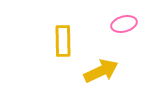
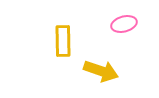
yellow arrow: rotated 44 degrees clockwise
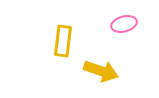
yellow rectangle: rotated 8 degrees clockwise
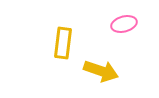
yellow rectangle: moved 2 px down
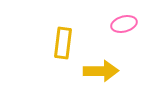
yellow arrow: rotated 20 degrees counterclockwise
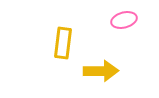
pink ellipse: moved 4 px up
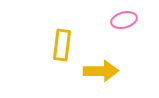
yellow rectangle: moved 1 px left, 2 px down
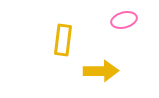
yellow rectangle: moved 1 px right, 5 px up
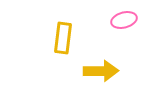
yellow rectangle: moved 2 px up
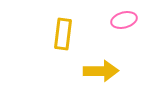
yellow rectangle: moved 4 px up
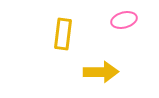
yellow arrow: moved 1 px down
